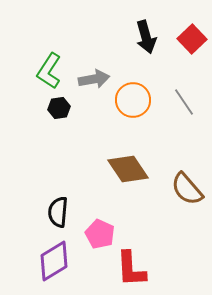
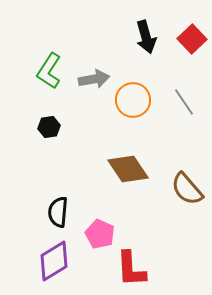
black hexagon: moved 10 px left, 19 px down
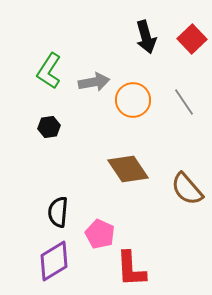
gray arrow: moved 3 px down
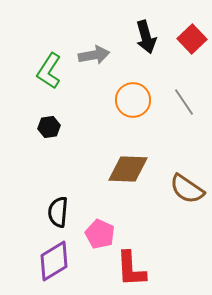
gray arrow: moved 27 px up
brown diamond: rotated 54 degrees counterclockwise
brown semicircle: rotated 15 degrees counterclockwise
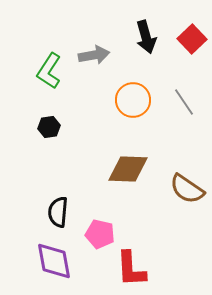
pink pentagon: rotated 12 degrees counterclockwise
purple diamond: rotated 69 degrees counterclockwise
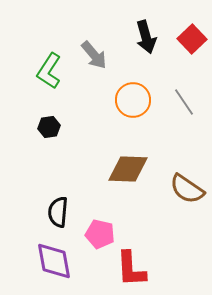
gray arrow: rotated 60 degrees clockwise
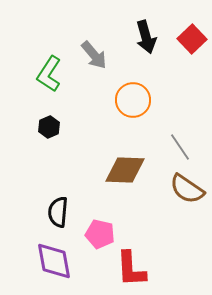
green L-shape: moved 3 px down
gray line: moved 4 px left, 45 px down
black hexagon: rotated 15 degrees counterclockwise
brown diamond: moved 3 px left, 1 px down
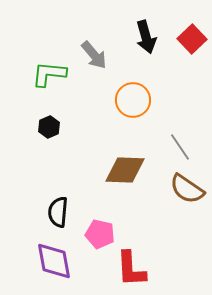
green L-shape: rotated 63 degrees clockwise
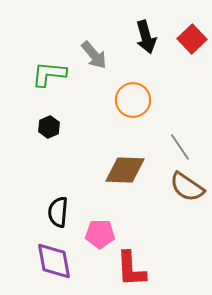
brown semicircle: moved 2 px up
pink pentagon: rotated 12 degrees counterclockwise
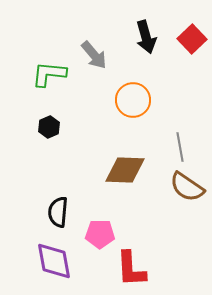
gray line: rotated 24 degrees clockwise
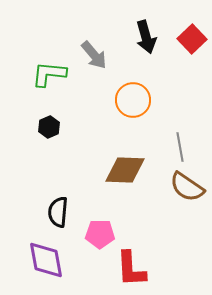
purple diamond: moved 8 px left, 1 px up
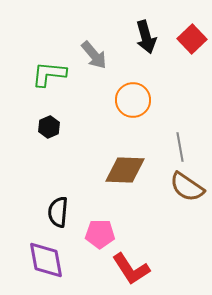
red L-shape: rotated 30 degrees counterclockwise
